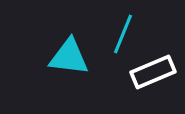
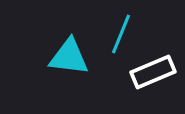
cyan line: moved 2 px left
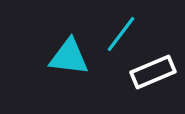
cyan line: rotated 15 degrees clockwise
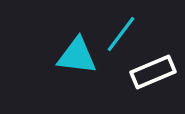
cyan triangle: moved 8 px right, 1 px up
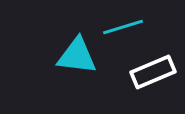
cyan line: moved 2 px right, 7 px up; rotated 36 degrees clockwise
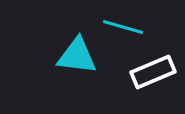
cyan line: rotated 33 degrees clockwise
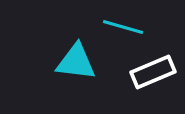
cyan triangle: moved 1 px left, 6 px down
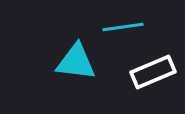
cyan line: rotated 24 degrees counterclockwise
